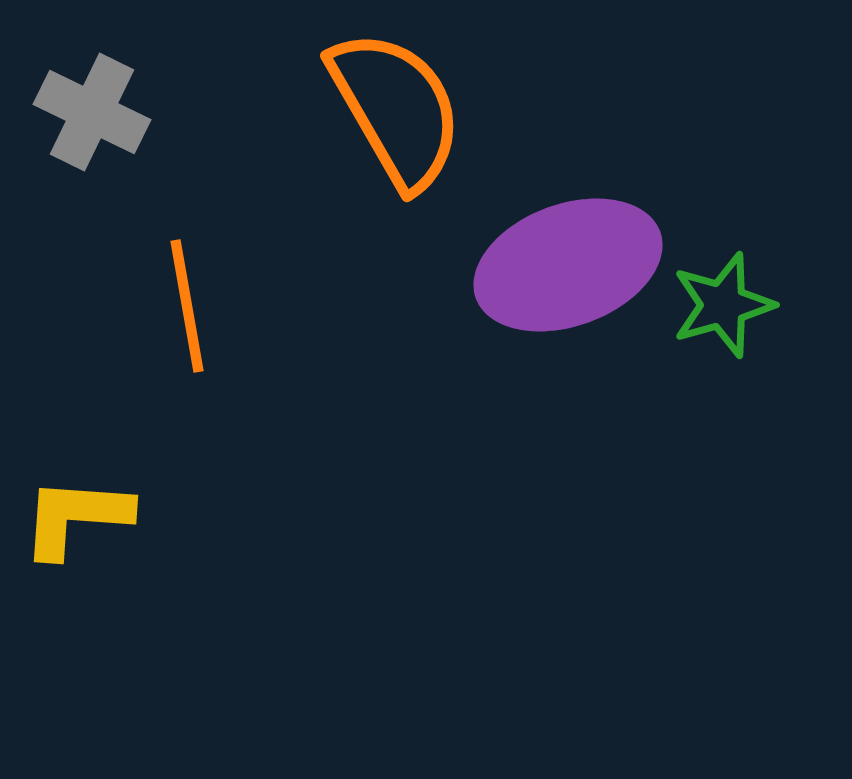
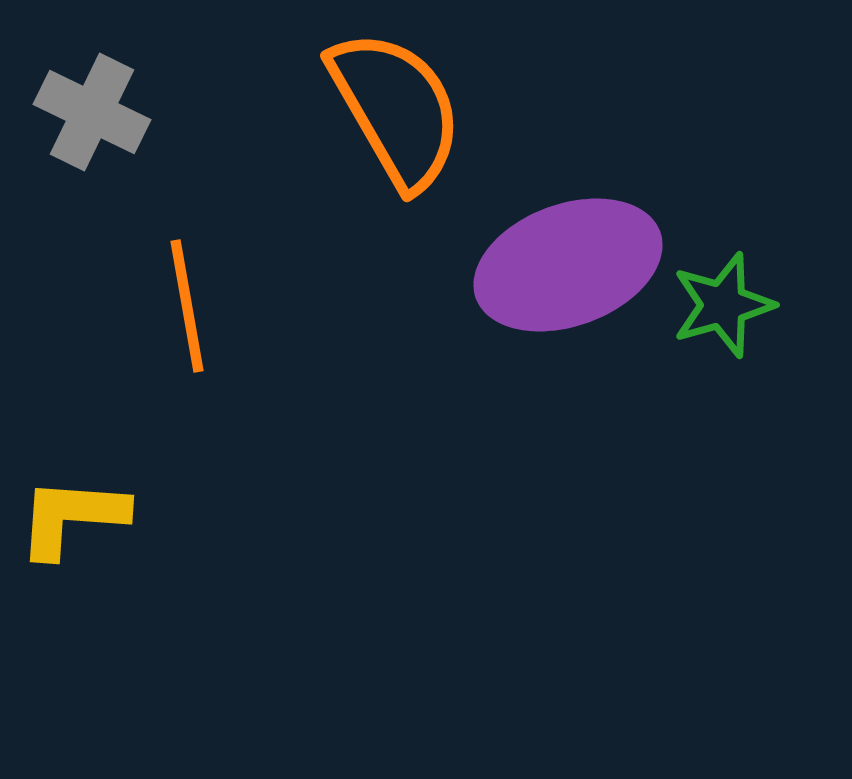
yellow L-shape: moved 4 px left
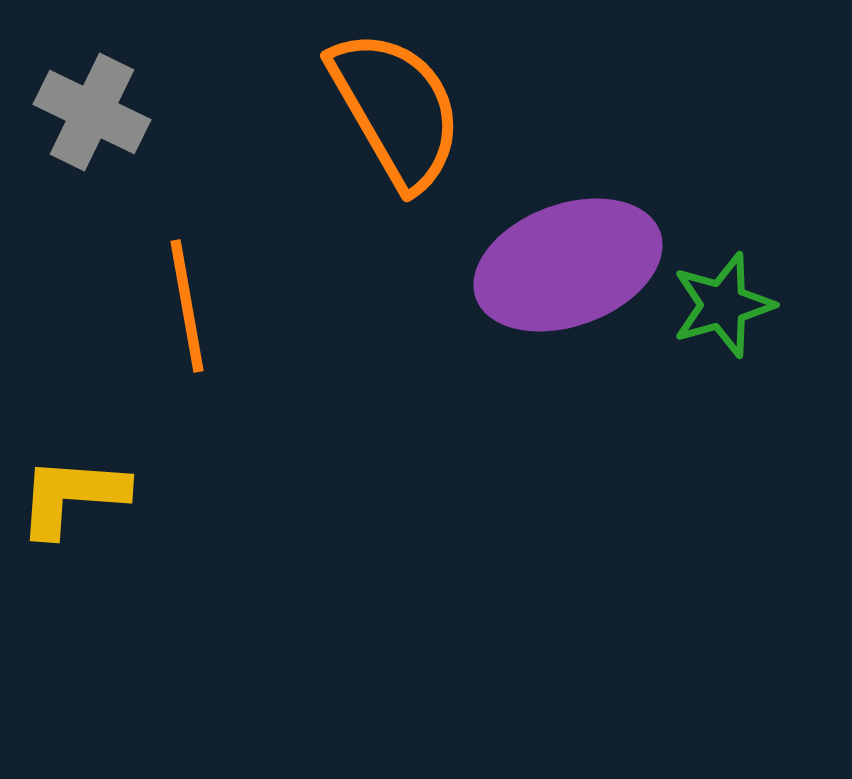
yellow L-shape: moved 21 px up
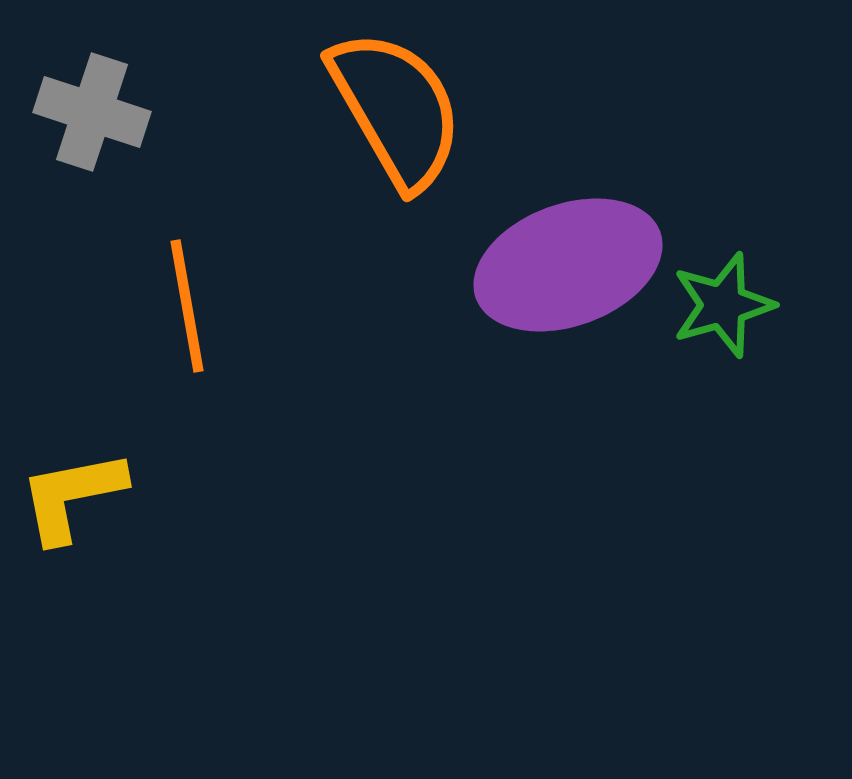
gray cross: rotated 8 degrees counterclockwise
yellow L-shape: rotated 15 degrees counterclockwise
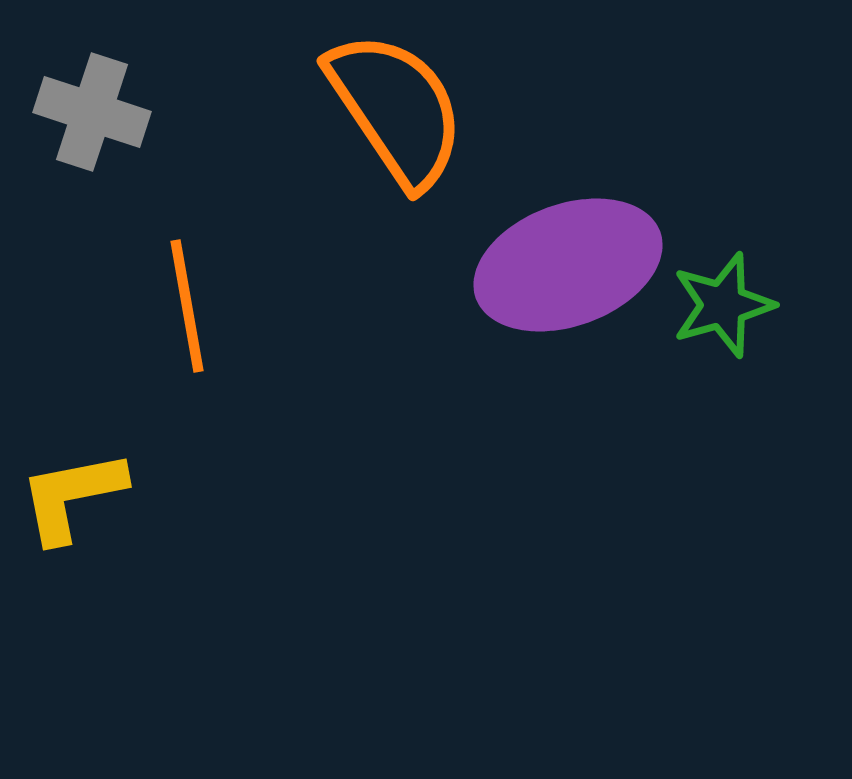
orange semicircle: rotated 4 degrees counterclockwise
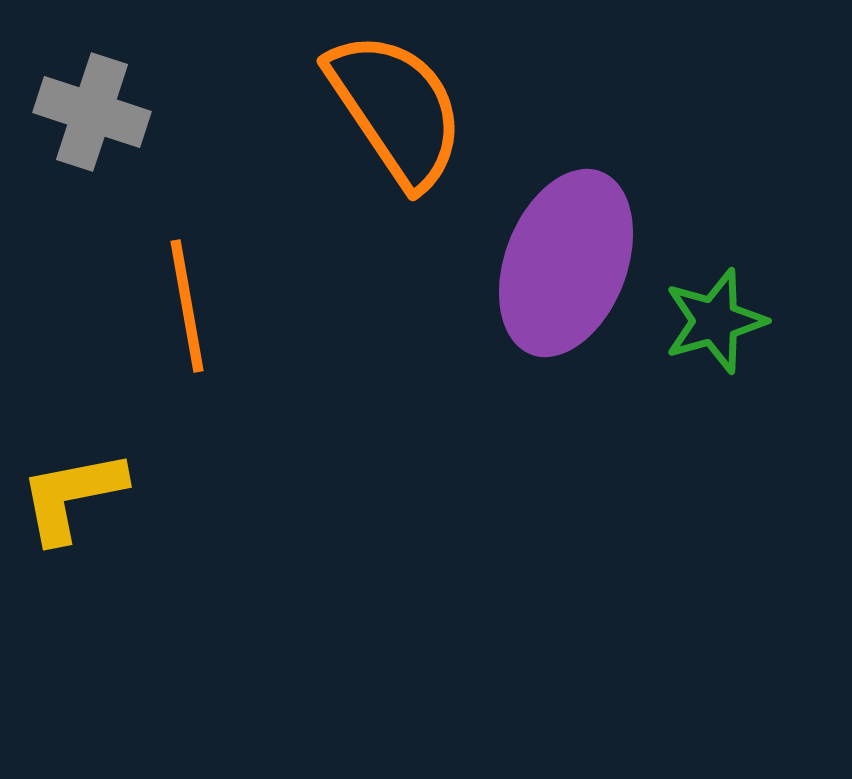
purple ellipse: moved 2 px left, 2 px up; rotated 49 degrees counterclockwise
green star: moved 8 px left, 16 px down
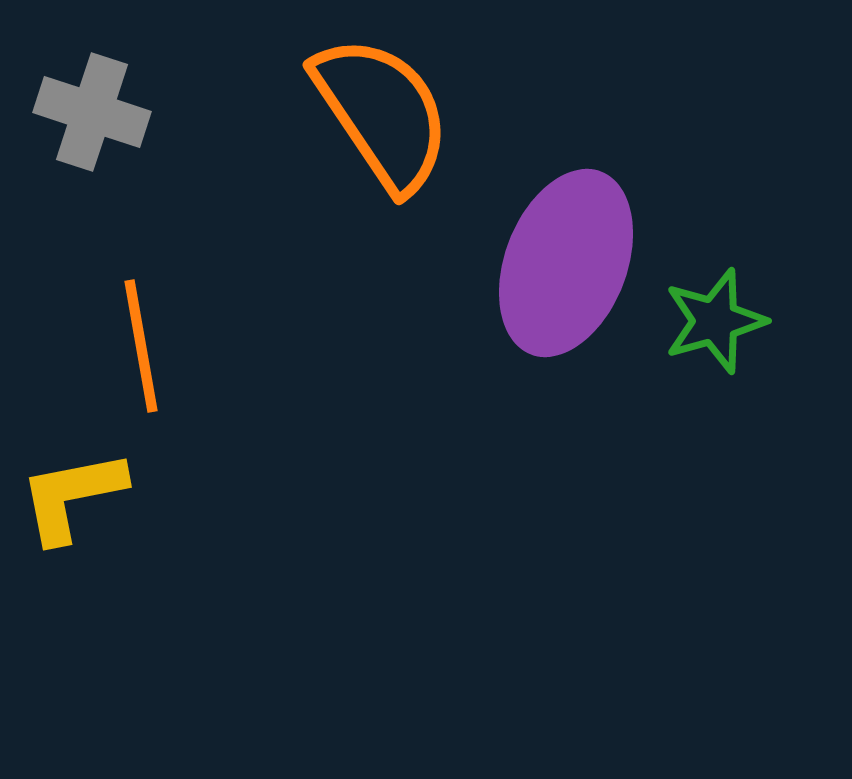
orange semicircle: moved 14 px left, 4 px down
orange line: moved 46 px left, 40 px down
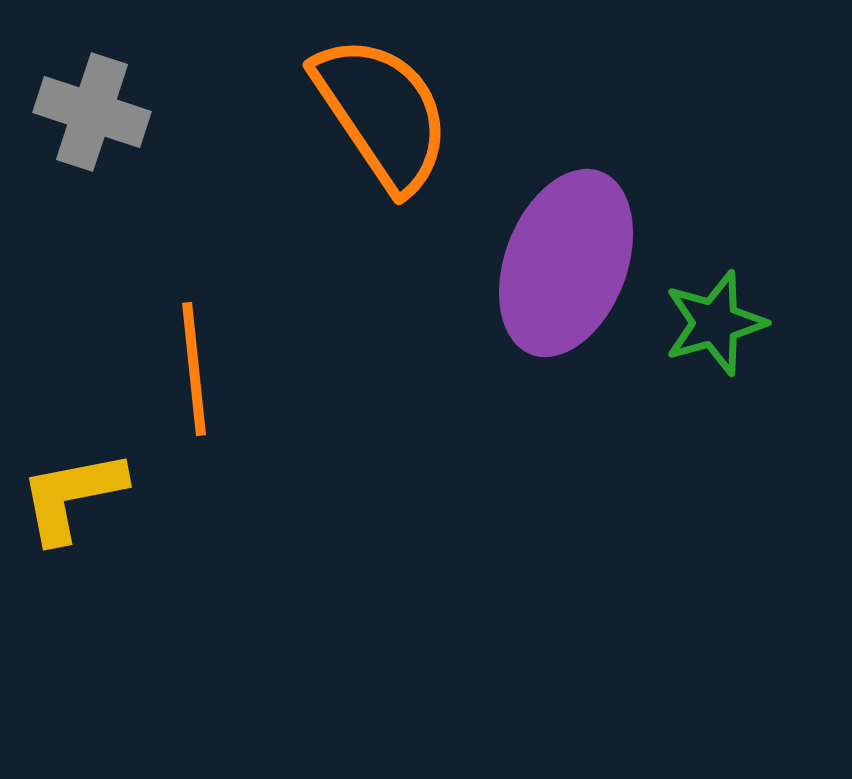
green star: moved 2 px down
orange line: moved 53 px right, 23 px down; rotated 4 degrees clockwise
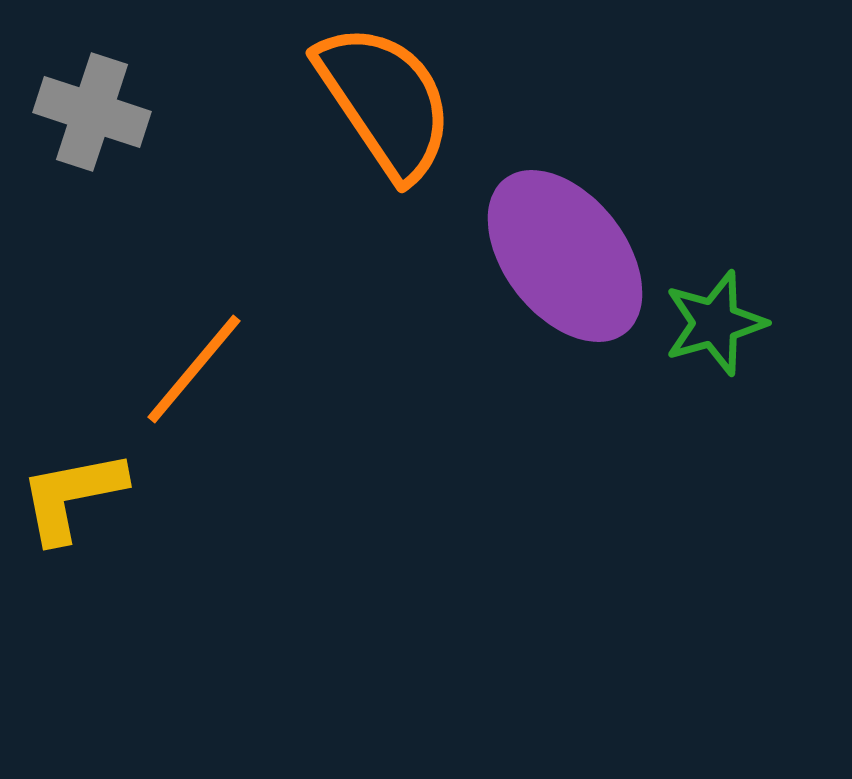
orange semicircle: moved 3 px right, 12 px up
purple ellipse: moved 1 px left, 7 px up; rotated 59 degrees counterclockwise
orange line: rotated 46 degrees clockwise
